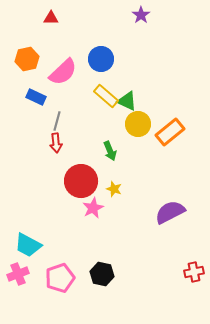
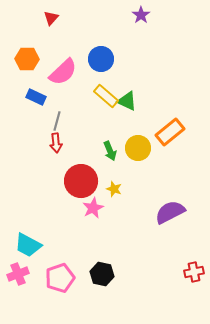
red triangle: rotated 49 degrees counterclockwise
orange hexagon: rotated 15 degrees clockwise
yellow circle: moved 24 px down
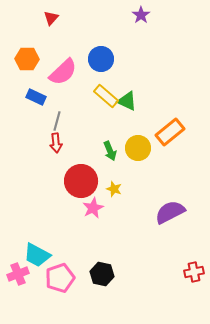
cyan trapezoid: moved 9 px right, 10 px down
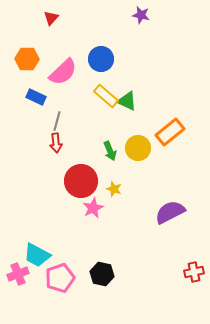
purple star: rotated 24 degrees counterclockwise
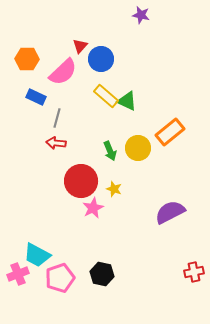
red triangle: moved 29 px right, 28 px down
gray line: moved 3 px up
red arrow: rotated 102 degrees clockwise
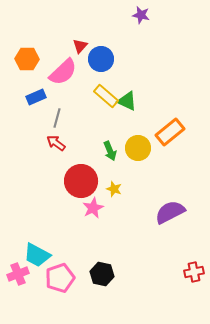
blue rectangle: rotated 48 degrees counterclockwise
red arrow: rotated 30 degrees clockwise
